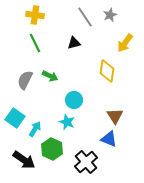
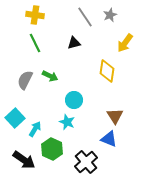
cyan square: rotated 12 degrees clockwise
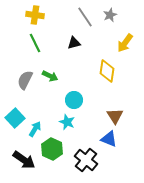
black cross: moved 2 px up; rotated 10 degrees counterclockwise
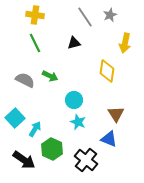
yellow arrow: rotated 24 degrees counterclockwise
gray semicircle: rotated 90 degrees clockwise
brown triangle: moved 1 px right, 2 px up
cyan star: moved 11 px right
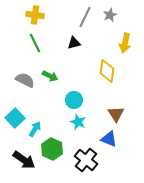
gray line: rotated 60 degrees clockwise
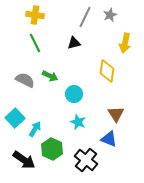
cyan circle: moved 6 px up
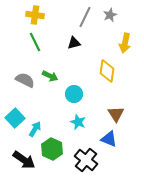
green line: moved 1 px up
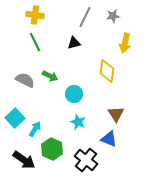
gray star: moved 3 px right, 1 px down; rotated 16 degrees clockwise
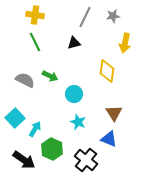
brown triangle: moved 2 px left, 1 px up
